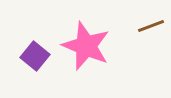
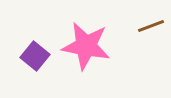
pink star: rotated 12 degrees counterclockwise
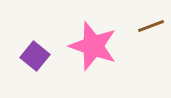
pink star: moved 7 px right; rotated 9 degrees clockwise
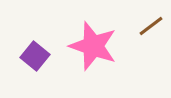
brown line: rotated 16 degrees counterclockwise
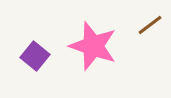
brown line: moved 1 px left, 1 px up
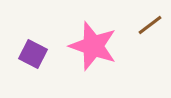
purple square: moved 2 px left, 2 px up; rotated 12 degrees counterclockwise
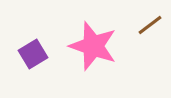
purple square: rotated 32 degrees clockwise
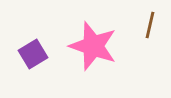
brown line: rotated 40 degrees counterclockwise
